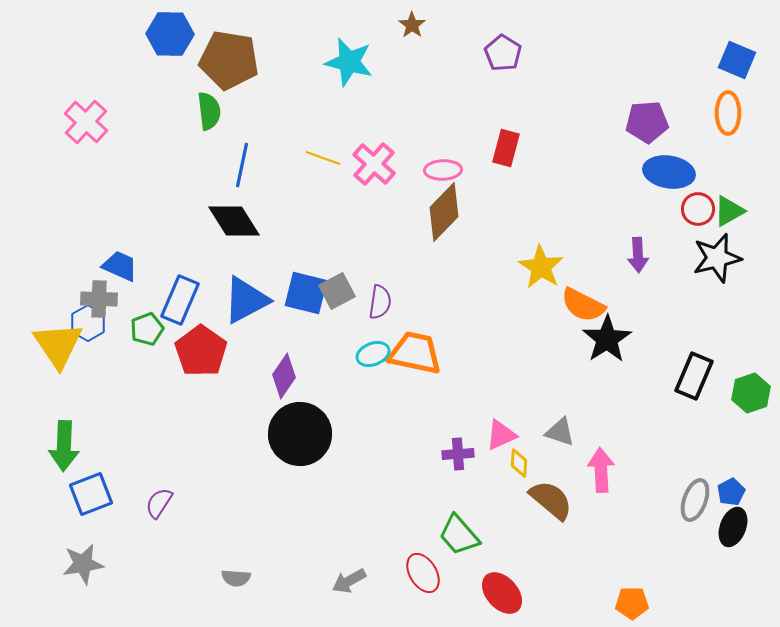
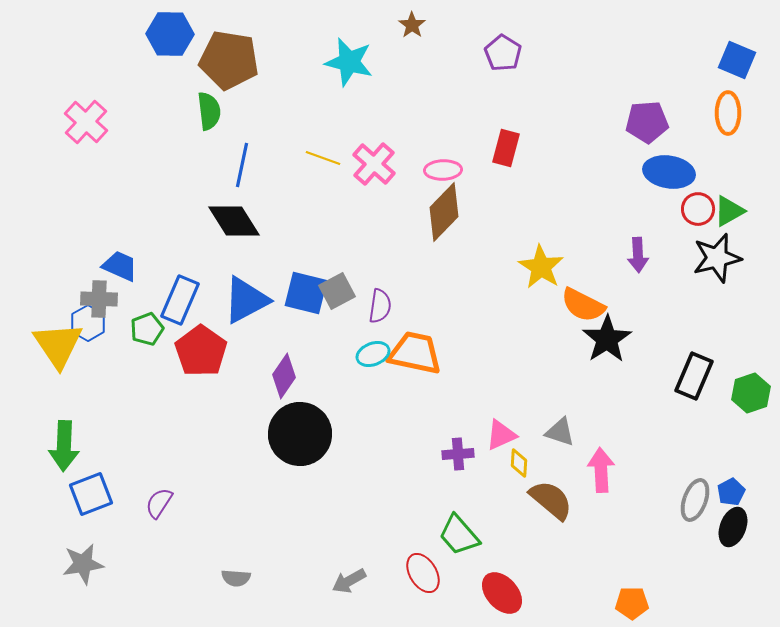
purple semicircle at (380, 302): moved 4 px down
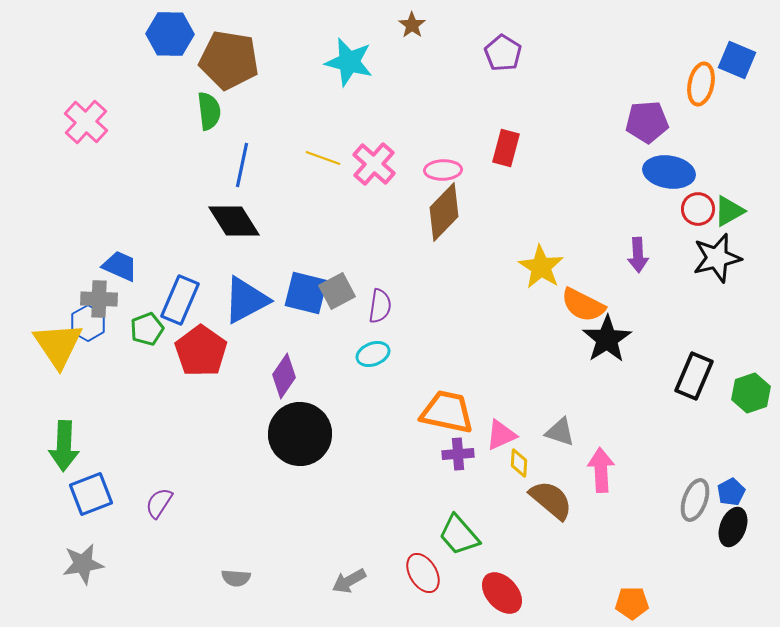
orange ellipse at (728, 113): moved 27 px left, 29 px up; rotated 12 degrees clockwise
orange trapezoid at (415, 353): moved 32 px right, 59 px down
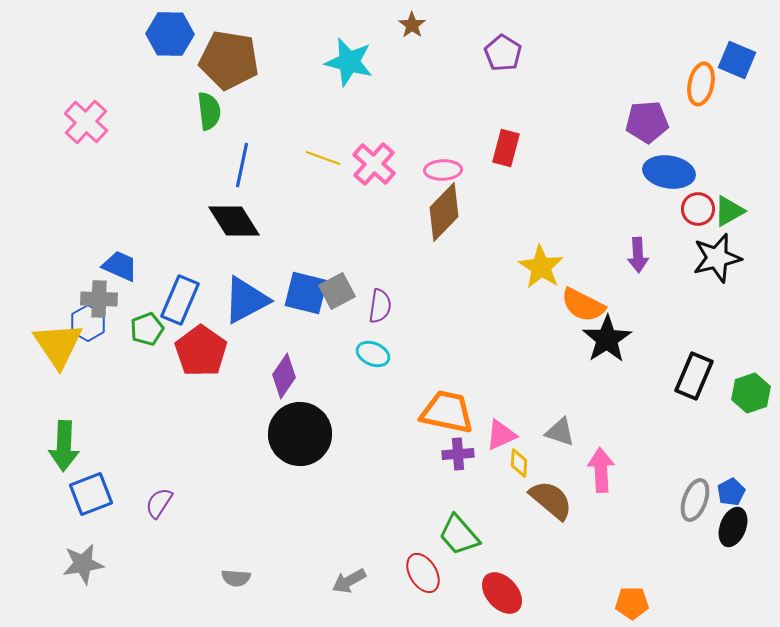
cyan ellipse at (373, 354): rotated 44 degrees clockwise
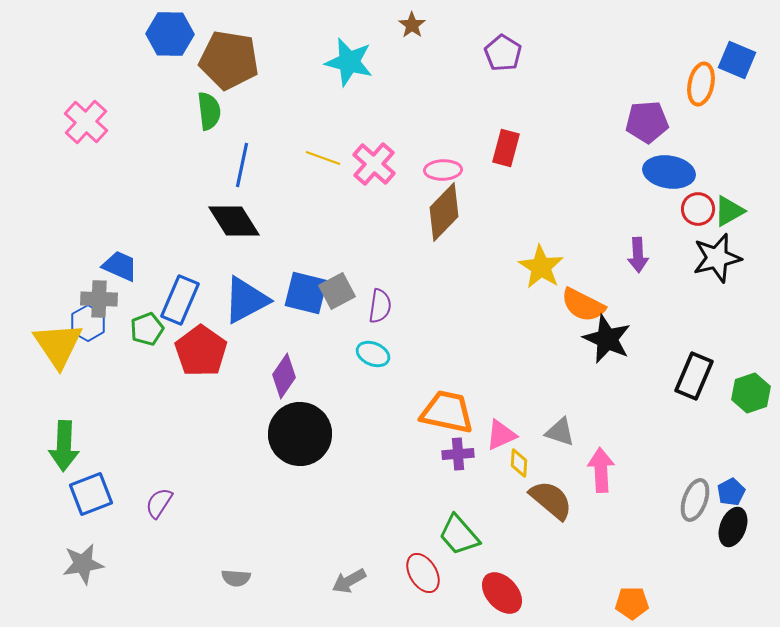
black star at (607, 339): rotated 15 degrees counterclockwise
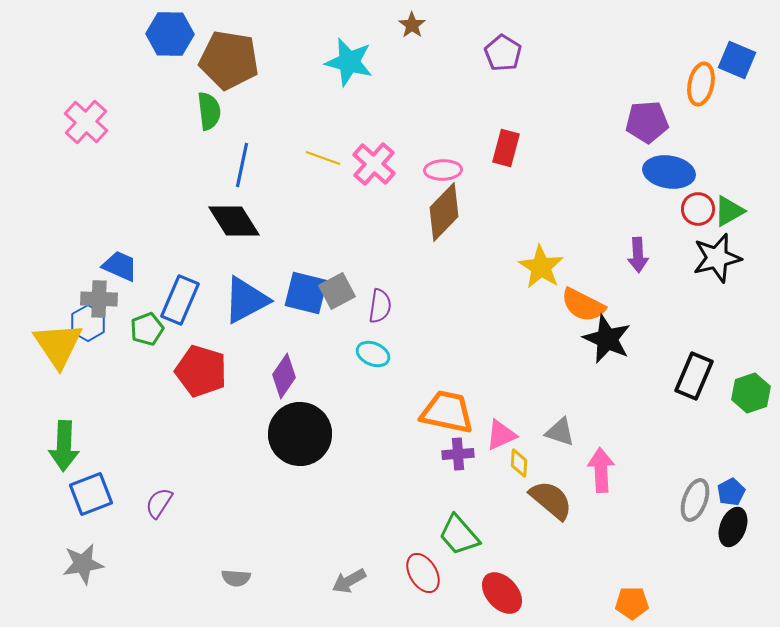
red pentagon at (201, 351): moved 20 px down; rotated 18 degrees counterclockwise
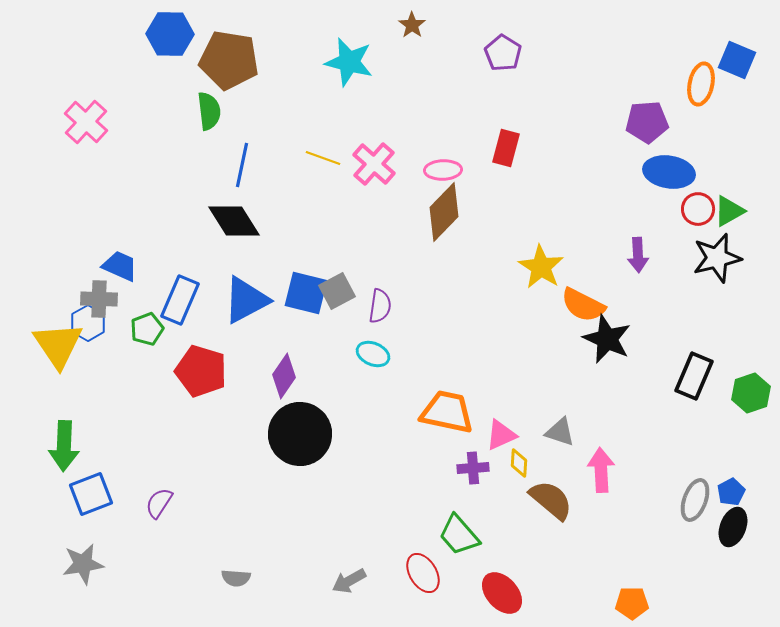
purple cross at (458, 454): moved 15 px right, 14 px down
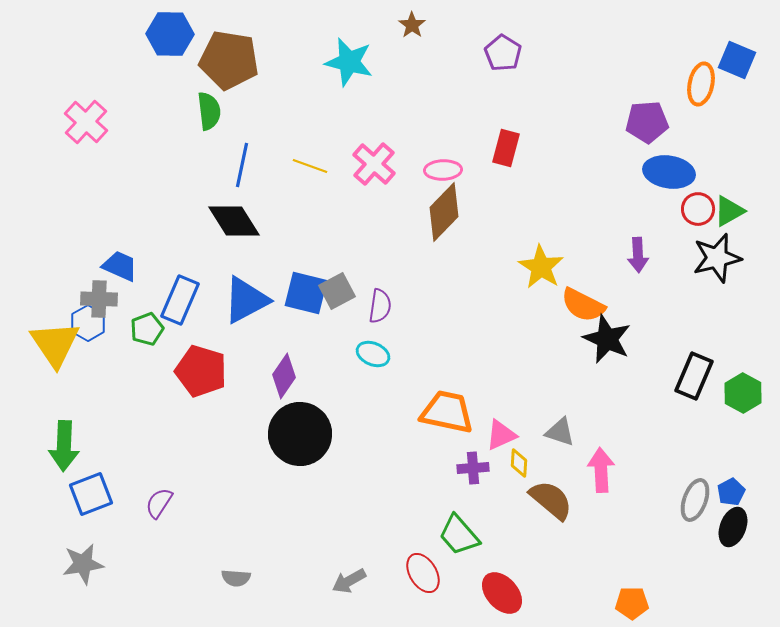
yellow line at (323, 158): moved 13 px left, 8 px down
yellow triangle at (58, 345): moved 3 px left, 1 px up
green hexagon at (751, 393): moved 8 px left; rotated 12 degrees counterclockwise
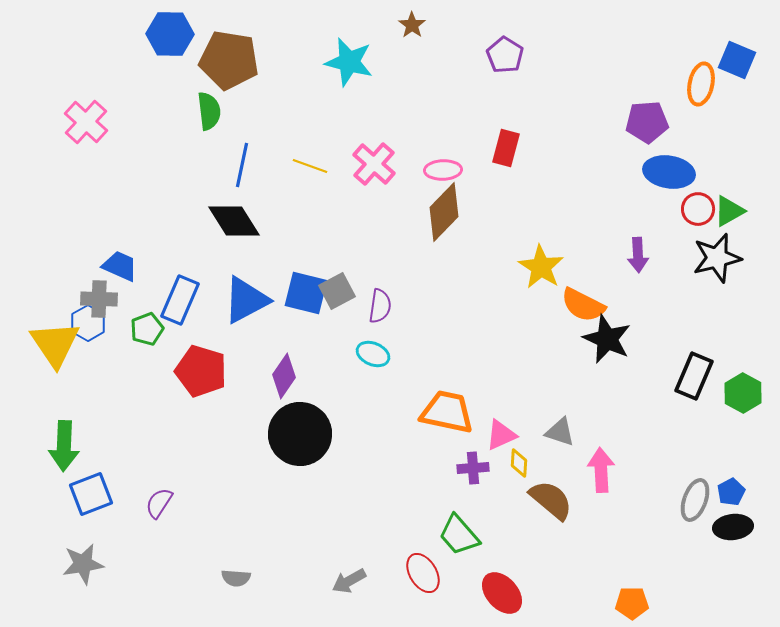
purple pentagon at (503, 53): moved 2 px right, 2 px down
black ellipse at (733, 527): rotated 63 degrees clockwise
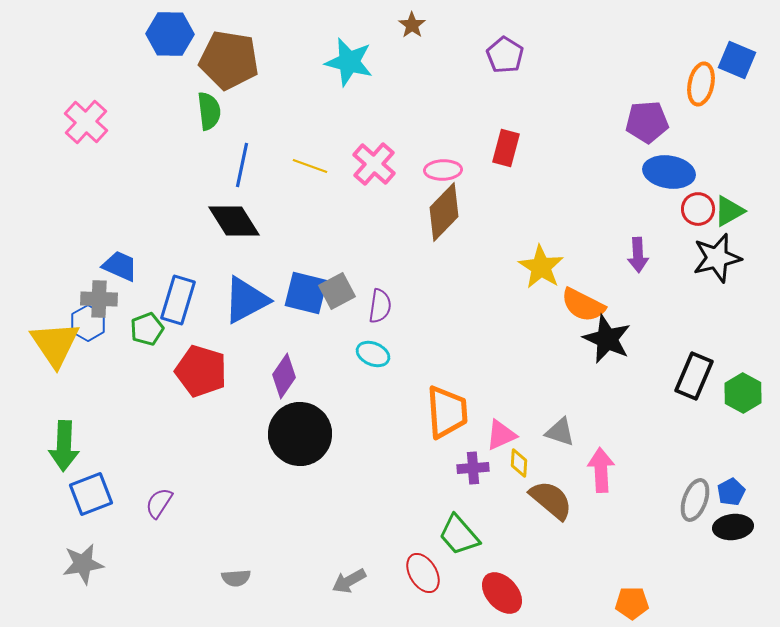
blue rectangle at (180, 300): moved 2 px left; rotated 6 degrees counterclockwise
orange trapezoid at (447, 412): rotated 74 degrees clockwise
gray semicircle at (236, 578): rotated 8 degrees counterclockwise
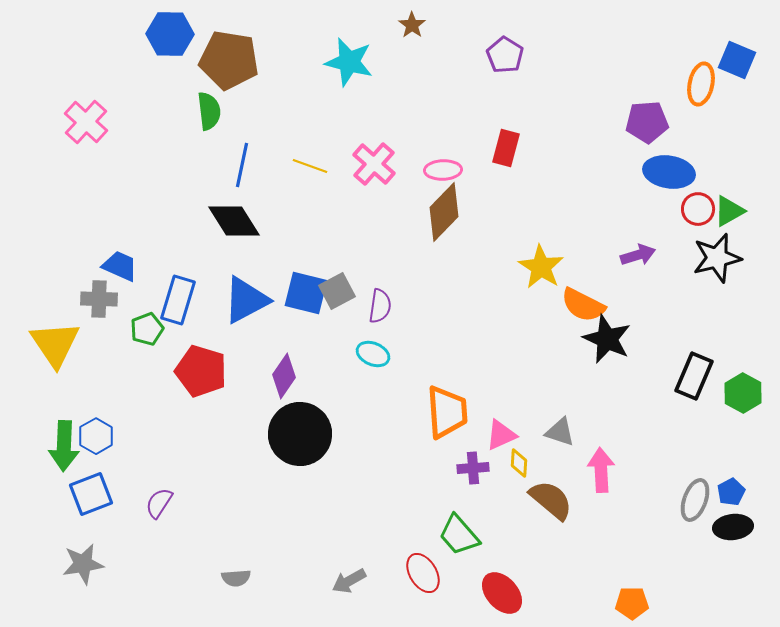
purple arrow at (638, 255): rotated 104 degrees counterclockwise
blue hexagon at (88, 323): moved 8 px right, 113 px down
